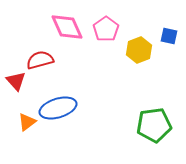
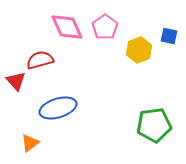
pink pentagon: moved 1 px left, 2 px up
orange triangle: moved 3 px right, 21 px down
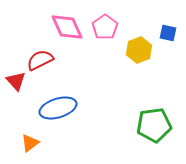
blue square: moved 1 px left, 3 px up
red semicircle: rotated 12 degrees counterclockwise
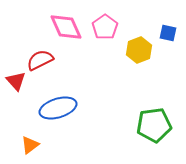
pink diamond: moved 1 px left
orange triangle: moved 2 px down
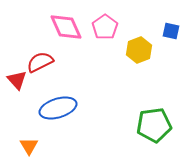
blue square: moved 3 px right, 2 px up
red semicircle: moved 2 px down
red triangle: moved 1 px right, 1 px up
orange triangle: moved 1 px left, 1 px down; rotated 24 degrees counterclockwise
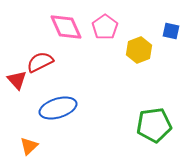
orange triangle: rotated 18 degrees clockwise
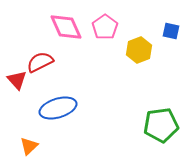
green pentagon: moved 7 px right
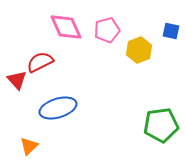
pink pentagon: moved 2 px right, 3 px down; rotated 20 degrees clockwise
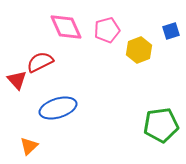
blue square: rotated 30 degrees counterclockwise
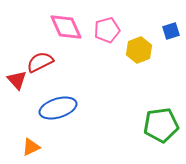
orange triangle: moved 2 px right, 1 px down; rotated 18 degrees clockwise
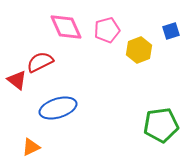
red triangle: rotated 10 degrees counterclockwise
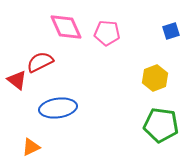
pink pentagon: moved 3 px down; rotated 20 degrees clockwise
yellow hexagon: moved 16 px right, 28 px down
blue ellipse: rotated 9 degrees clockwise
green pentagon: rotated 16 degrees clockwise
